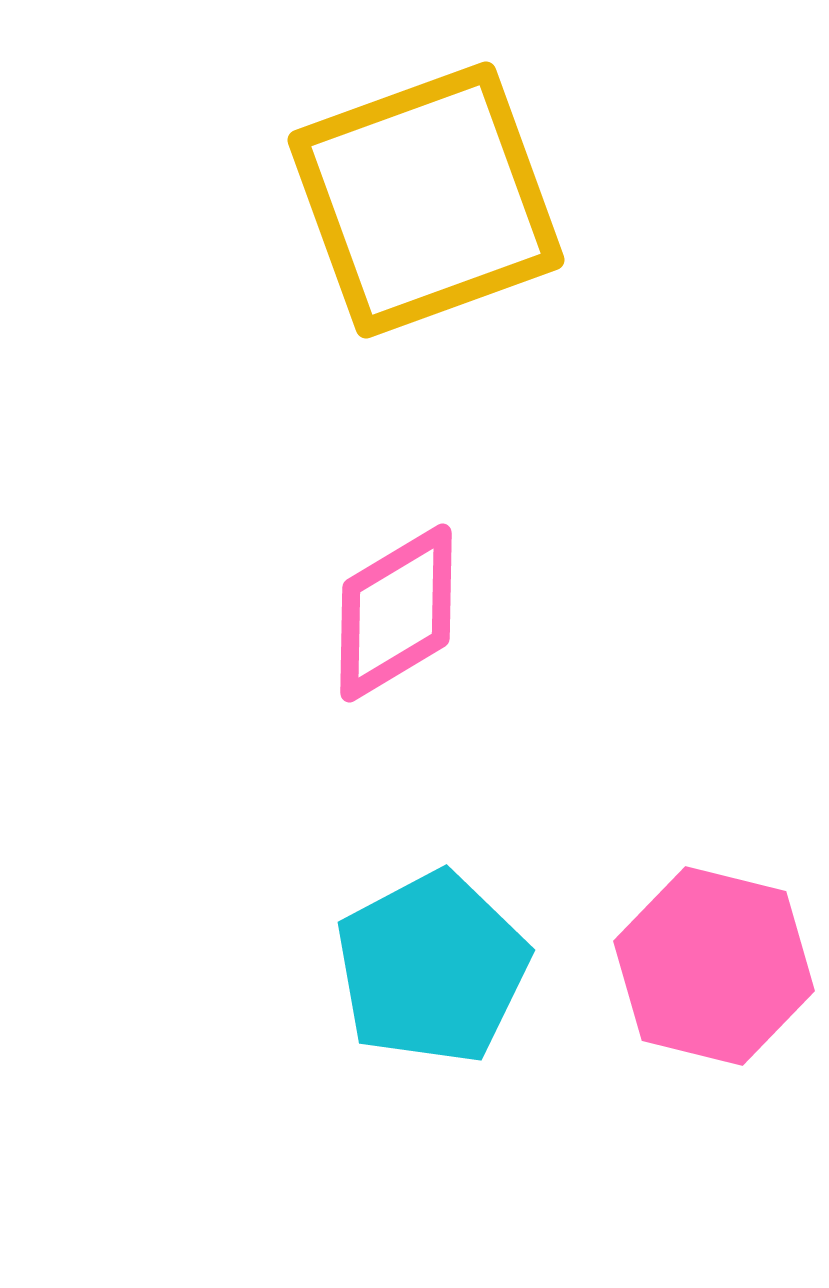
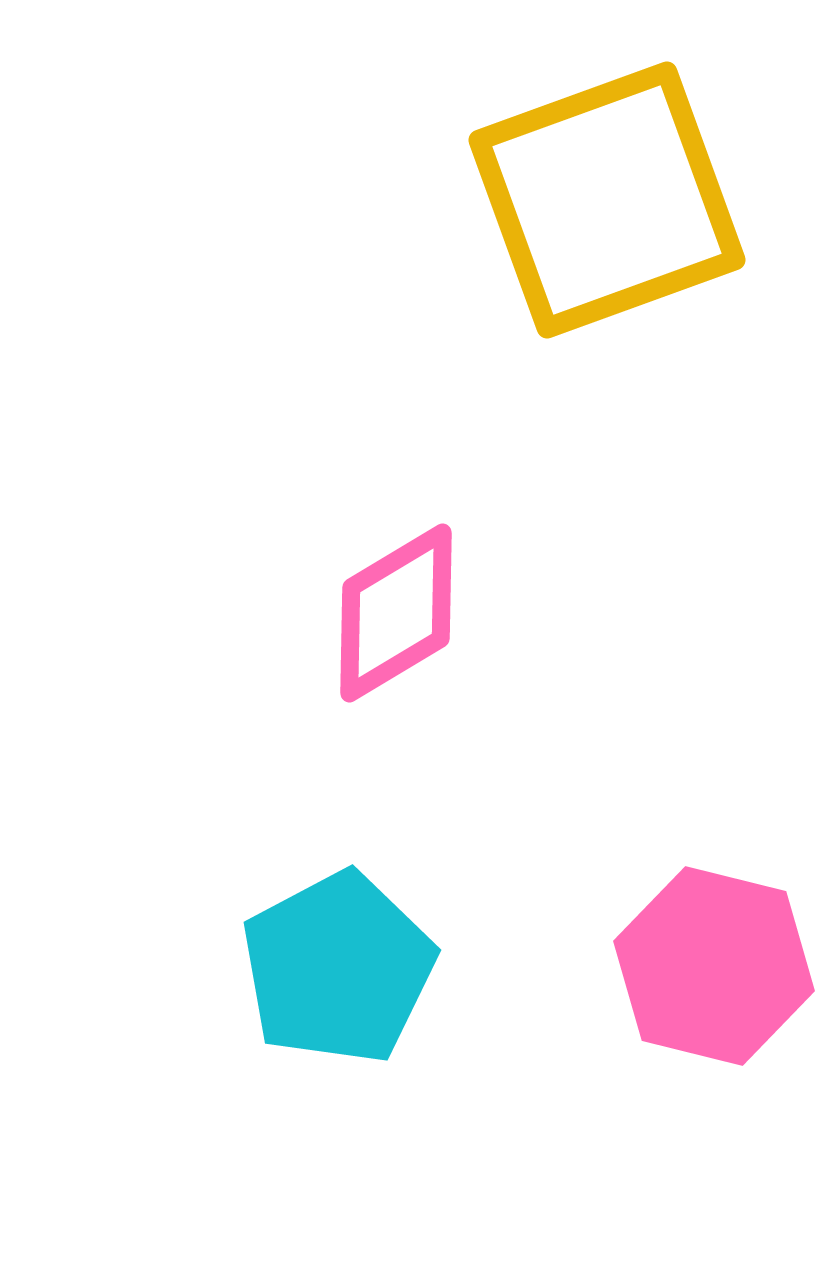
yellow square: moved 181 px right
cyan pentagon: moved 94 px left
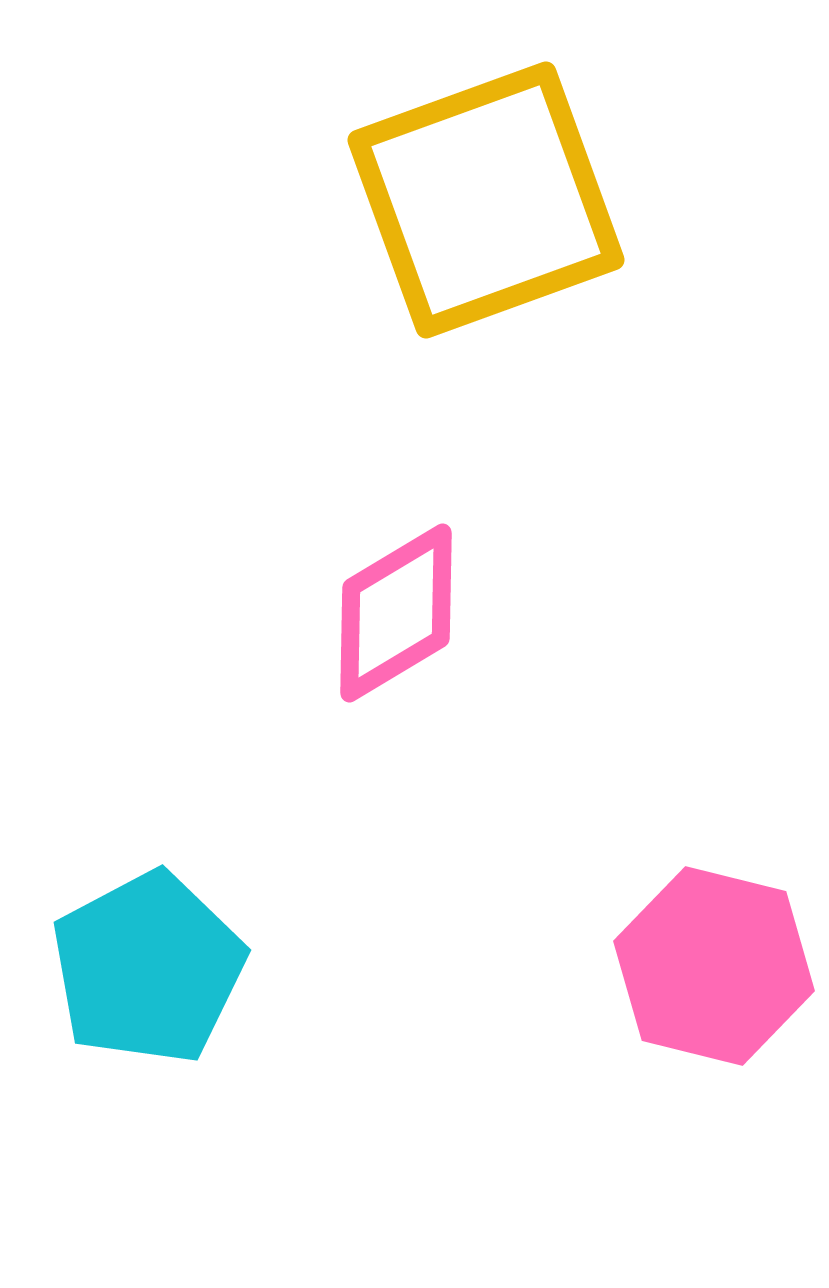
yellow square: moved 121 px left
cyan pentagon: moved 190 px left
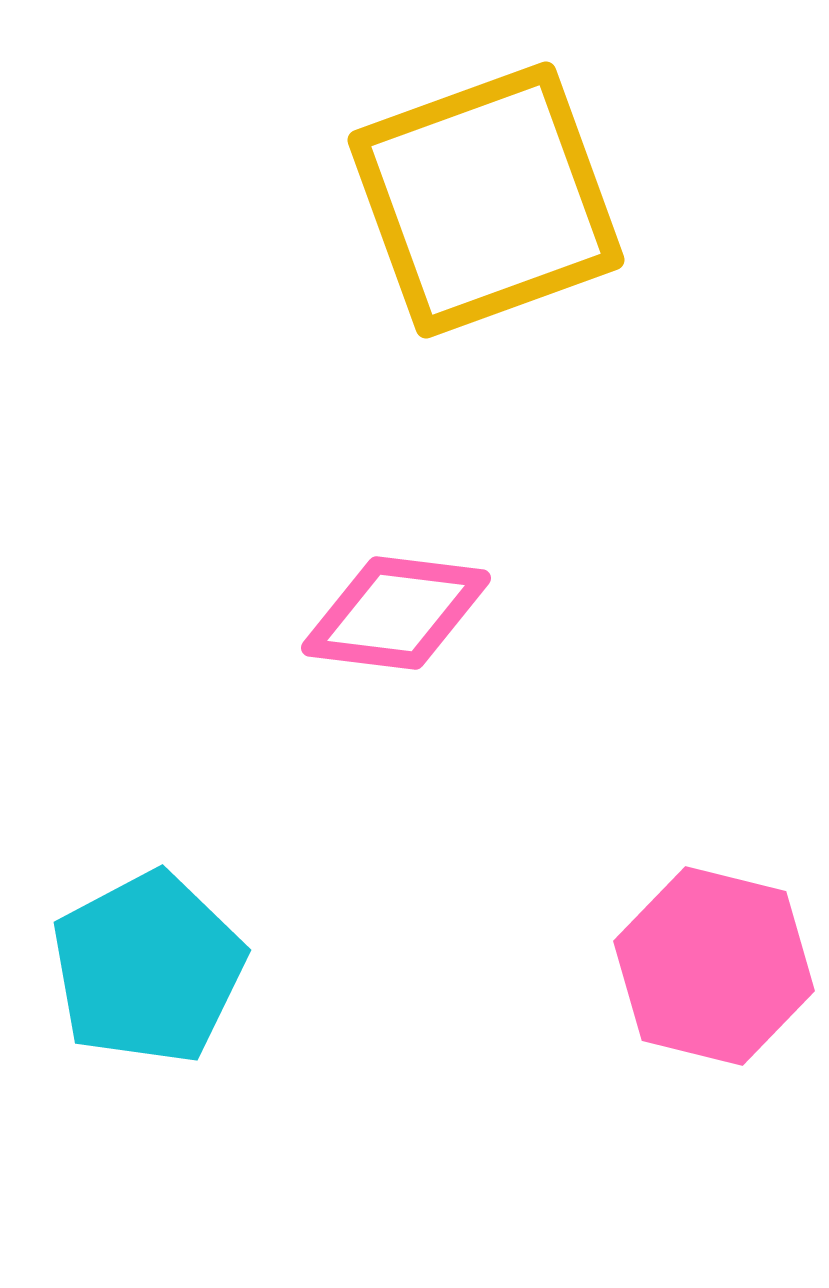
pink diamond: rotated 38 degrees clockwise
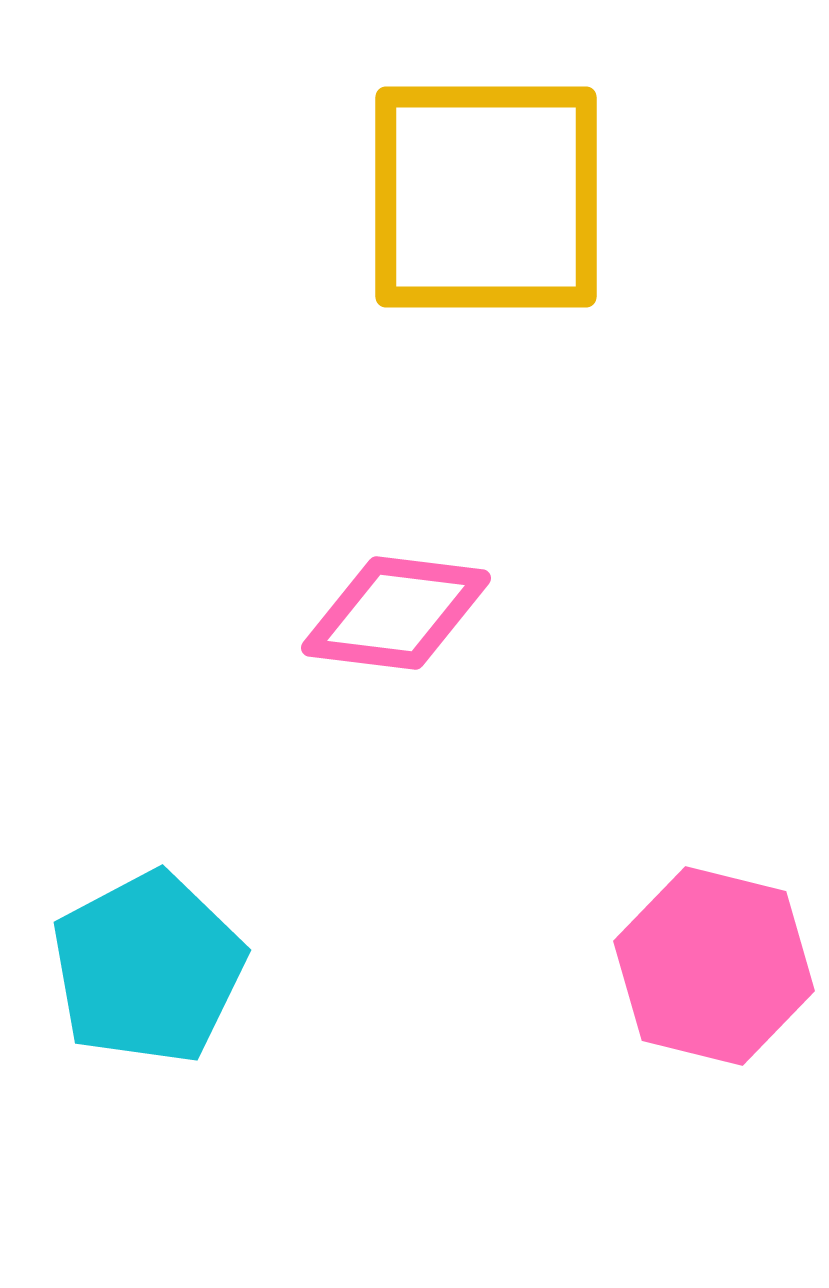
yellow square: moved 3 px up; rotated 20 degrees clockwise
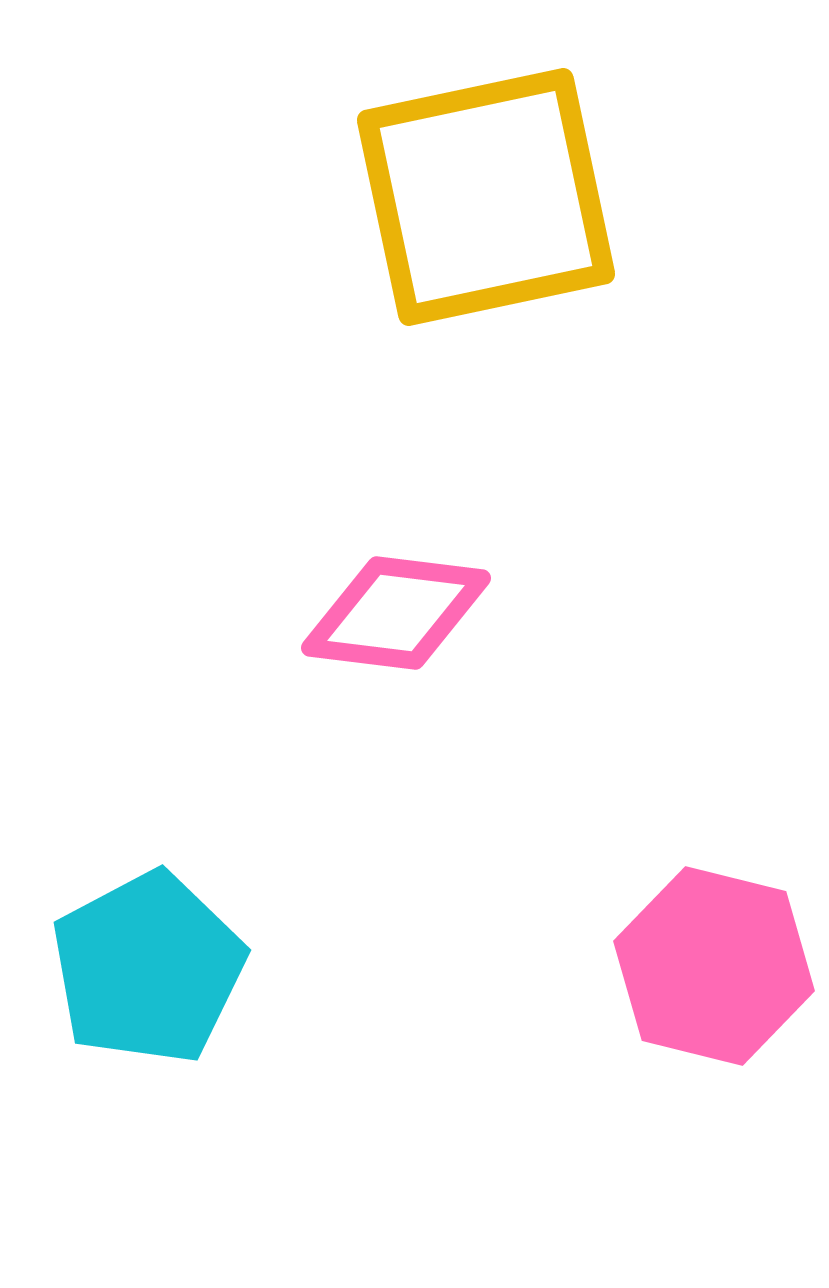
yellow square: rotated 12 degrees counterclockwise
